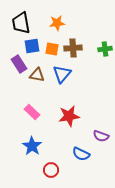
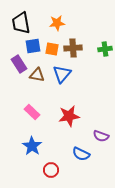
blue square: moved 1 px right
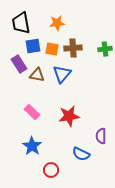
purple semicircle: rotated 70 degrees clockwise
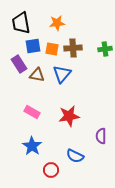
pink rectangle: rotated 14 degrees counterclockwise
blue semicircle: moved 6 px left, 2 px down
